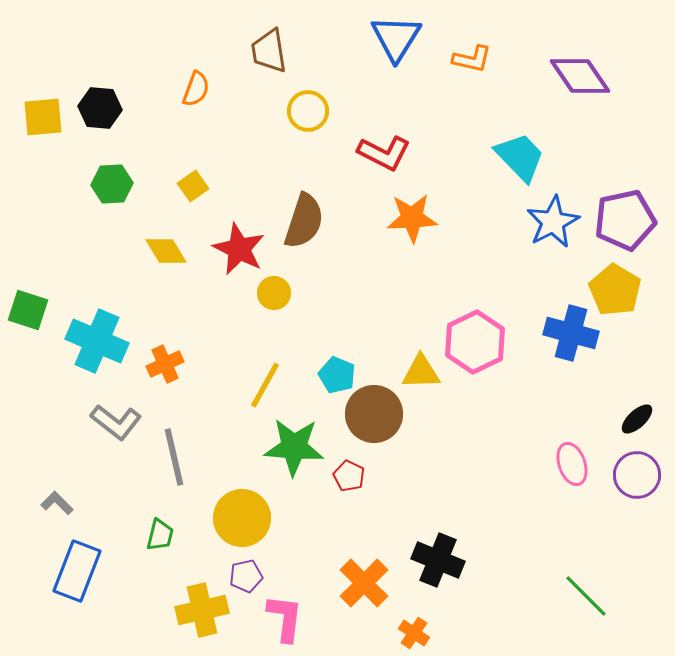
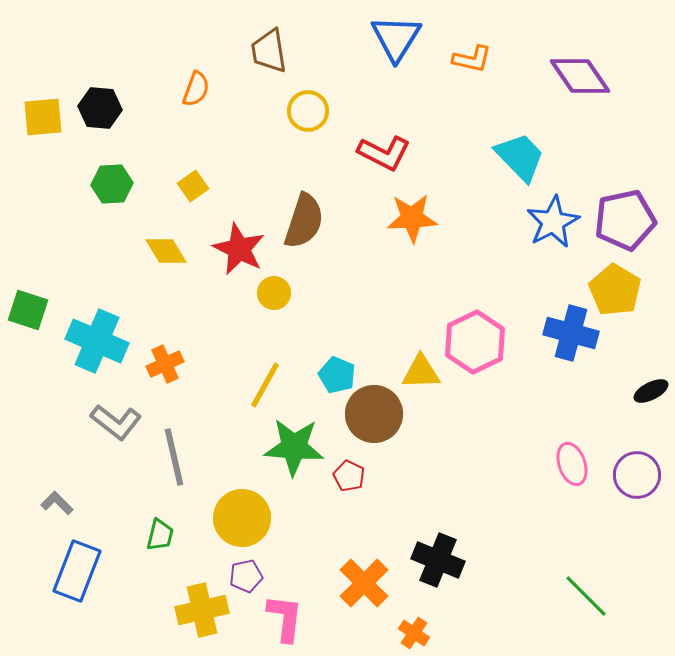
black ellipse at (637, 419): moved 14 px right, 28 px up; rotated 16 degrees clockwise
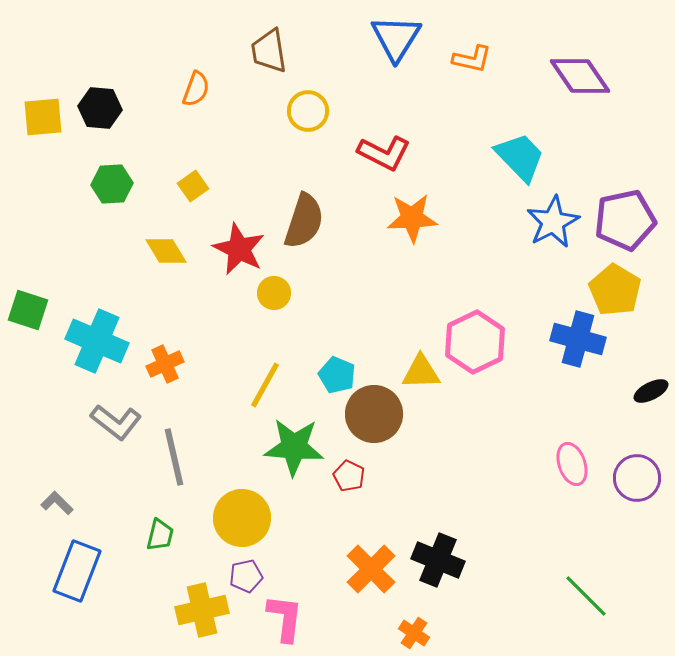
blue cross at (571, 333): moved 7 px right, 6 px down
purple circle at (637, 475): moved 3 px down
orange cross at (364, 583): moved 7 px right, 14 px up
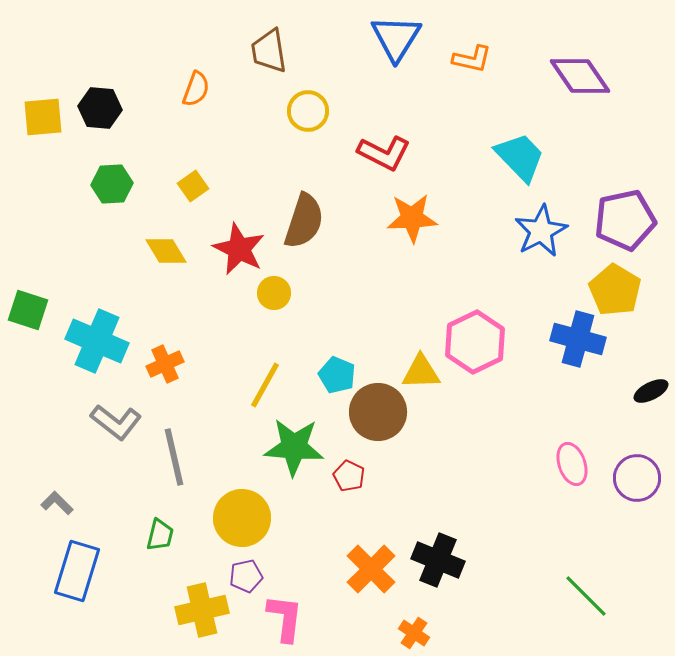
blue star at (553, 222): moved 12 px left, 9 px down
brown circle at (374, 414): moved 4 px right, 2 px up
blue rectangle at (77, 571): rotated 4 degrees counterclockwise
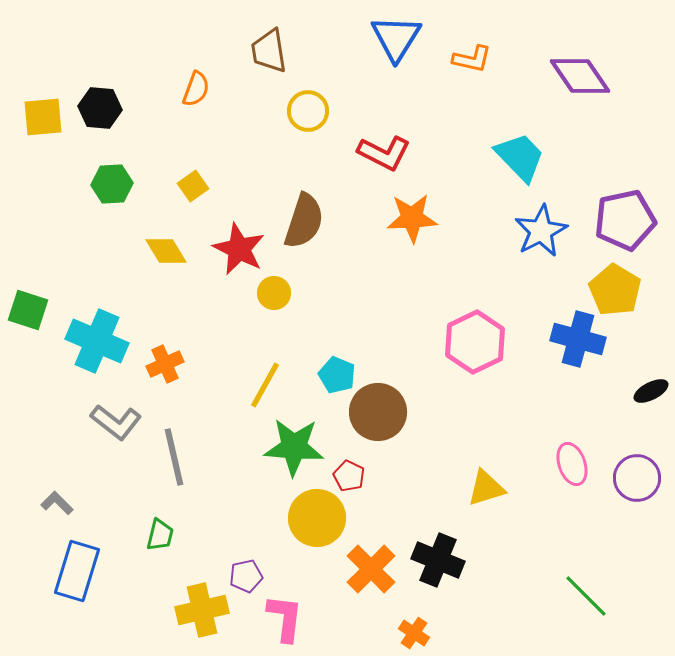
yellow triangle at (421, 372): moved 65 px right, 116 px down; rotated 15 degrees counterclockwise
yellow circle at (242, 518): moved 75 px right
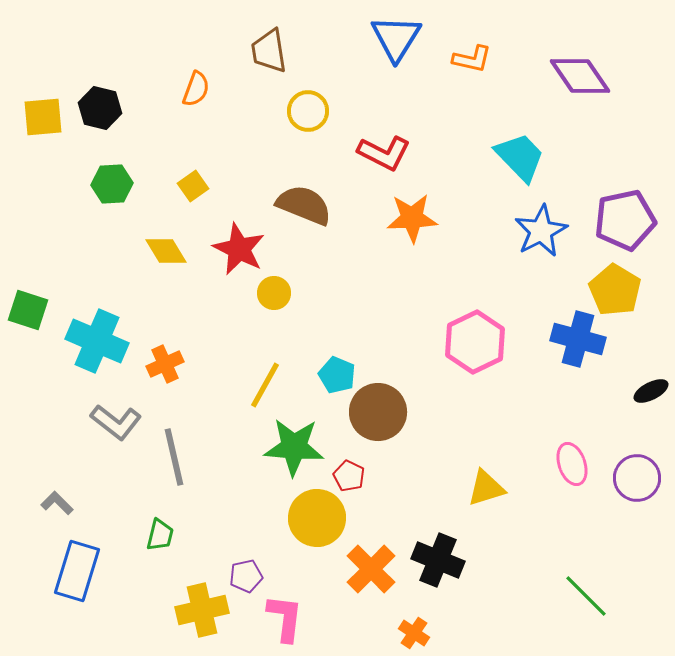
black hexagon at (100, 108): rotated 9 degrees clockwise
brown semicircle at (304, 221): moved 16 px up; rotated 86 degrees counterclockwise
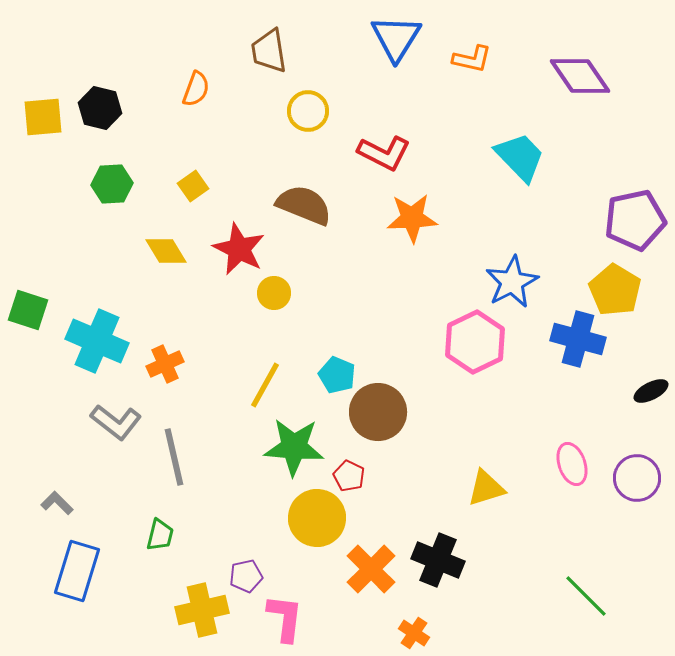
purple pentagon at (625, 220): moved 10 px right
blue star at (541, 231): moved 29 px left, 51 px down
